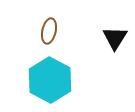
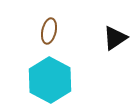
black triangle: rotated 24 degrees clockwise
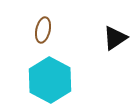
brown ellipse: moved 6 px left, 1 px up
